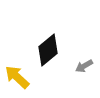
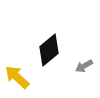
black diamond: moved 1 px right
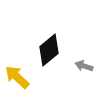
gray arrow: rotated 48 degrees clockwise
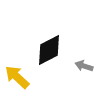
black diamond: rotated 12 degrees clockwise
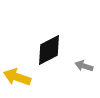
yellow arrow: rotated 24 degrees counterclockwise
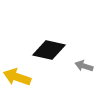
black diamond: rotated 40 degrees clockwise
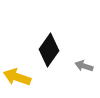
black diamond: rotated 68 degrees counterclockwise
